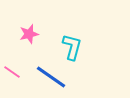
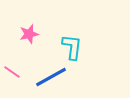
cyan L-shape: rotated 8 degrees counterclockwise
blue line: rotated 64 degrees counterclockwise
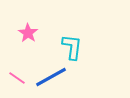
pink star: moved 1 px left, 1 px up; rotated 24 degrees counterclockwise
pink line: moved 5 px right, 6 px down
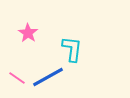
cyan L-shape: moved 2 px down
blue line: moved 3 px left
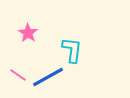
cyan L-shape: moved 1 px down
pink line: moved 1 px right, 3 px up
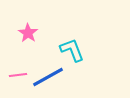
cyan L-shape: rotated 28 degrees counterclockwise
pink line: rotated 42 degrees counterclockwise
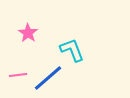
blue line: moved 1 px down; rotated 12 degrees counterclockwise
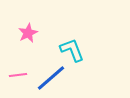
pink star: rotated 12 degrees clockwise
blue line: moved 3 px right
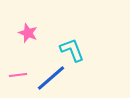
pink star: rotated 24 degrees counterclockwise
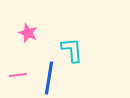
cyan L-shape: rotated 16 degrees clockwise
blue line: moved 2 px left; rotated 40 degrees counterclockwise
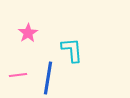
pink star: rotated 18 degrees clockwise
blue line: moved 1 px left
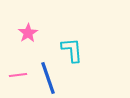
blue line: rotated 28 degrees counterclockwise
